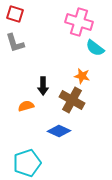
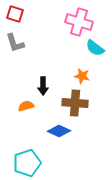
brown cross: moved 3 px right, 3 px down; rotated 25 degrees counterclockwise
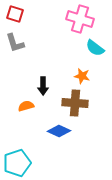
pink cross: moved 1 px right, 3 px up
cyan pentagon: moved 10 px left
